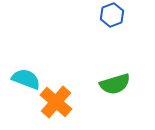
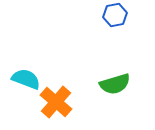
blue hexagon: moved 3 px right; rotated 10 degrees clockwise
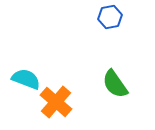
blue hexagon: moved 5 px left, 2 px down
green semicircle: rotated 72 degrees clockwise
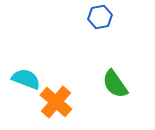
blue hexagon: moved 10 px left
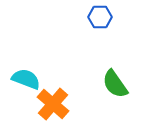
blue hexagon: rotated 10 degrees clockwise
orange cross: moved 3 px left, 2 px down
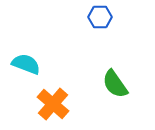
cyan semicircle: moved 15 px up
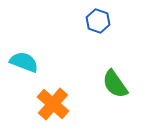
blue hexagon: moved 2 px left, 4 px down; rotated 20 degrees clockwise
cyan semicircle: moved 2 px left, 2 px up
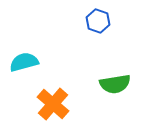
cyan semicircle: rotated 36 degrees counterclockwise
green semicircle: rotated 64 degrees counterclockwise
